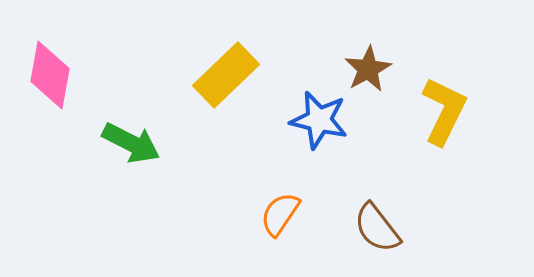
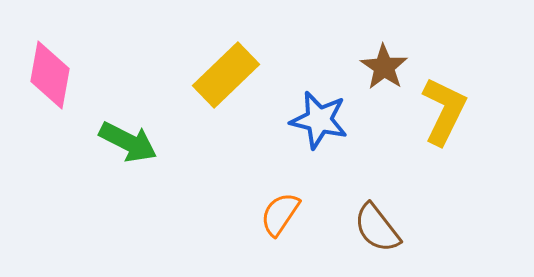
brown star: moved 16 px right, 2 px up; rotated 9 degrees counterclockwise
green arrow: moved 3 px left, 1 px up
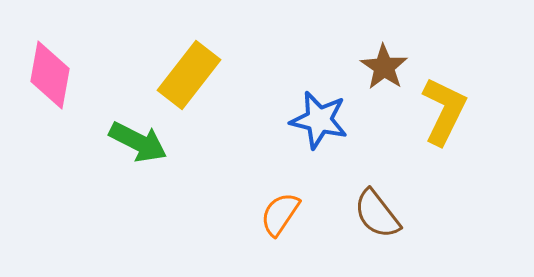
yellow rectangle: moved 37 px left; rotated 8 degrees counterclockwise
green arrow: moved 10 px right
brown semicircle: moved 14 px up
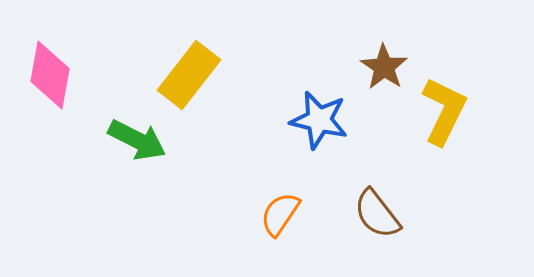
green arrow: moved 1 px left, 2 px up
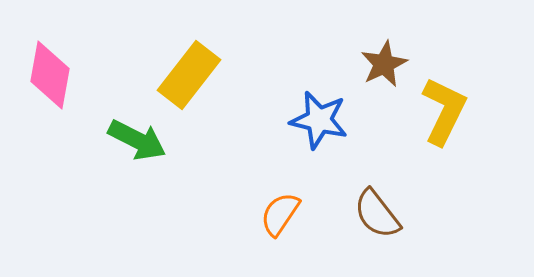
brown star: moved 3 px up; rotated 12 degrees clockwise
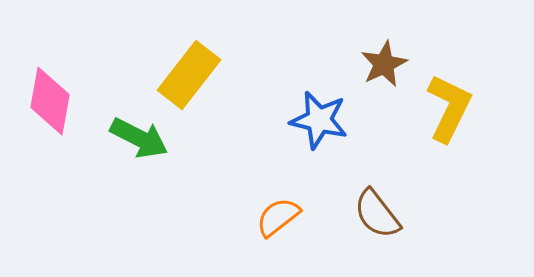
pink diamond: moved 26 px down
yellow L-shape: moved 5 px right, 3 px up
green arrow: moved 2 px right, 2 px up
orange semicircle: moved 2 px left, 3 px down; rotated 18 degrees clockwise
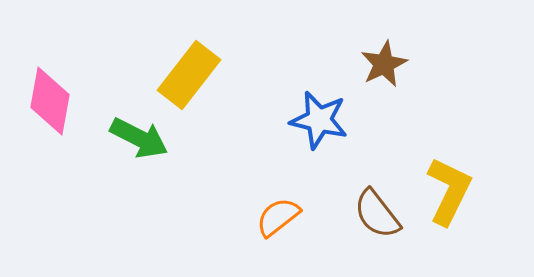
yellow L-shape: moved 83 px down
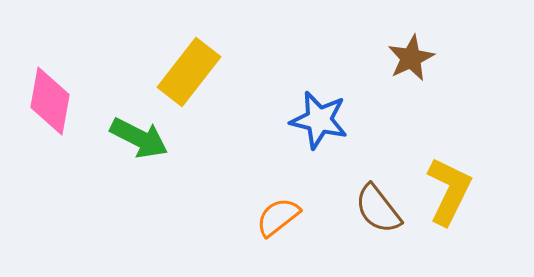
brown star: moved 27 px right, 6 px up
yellow rectangle: moved 3 px up
brown semicircle: moved 1 px right, 5 px up
